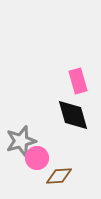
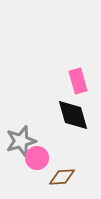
brown diamond: moved 3 px right, 1 px down
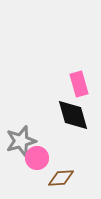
pink rectangle: moved 1 px right, 3 px down
brown diamond: moved 1 px left, 1 px down
